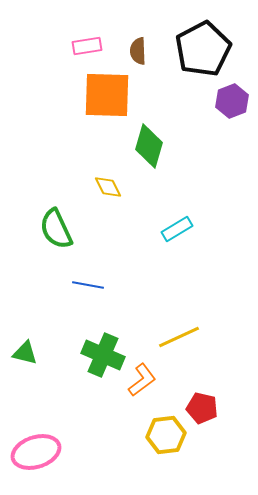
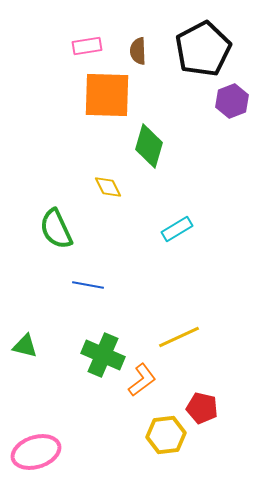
green triangle: moved 7 px up
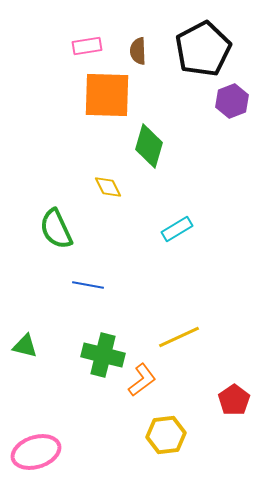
green cross: rotated 9 degrees counterclockwise
red pentagon: moved 32 px right, 8 px up; rotated 24 degrees clockwise
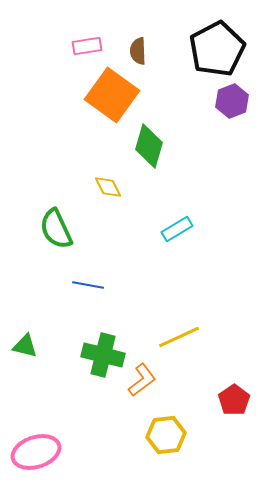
black pentagon: moved 14 px right
orange square: moved 5 px right; rotated 34 degrees clockwise
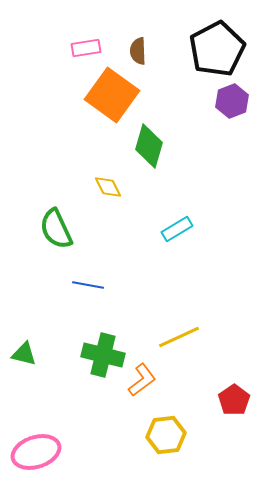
pink rectangle: moved 1 px left, 2 px down
green triangle: moved 1 px left, 8 px down
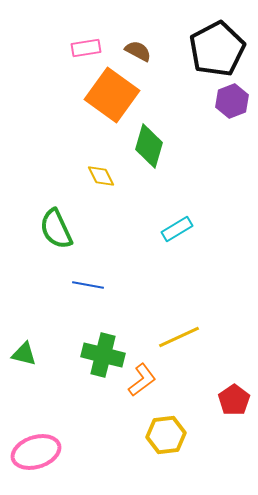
brown semicircle: rotated 120 degrees clockwise
yellow diamond: moved 7 px left, 11 px up
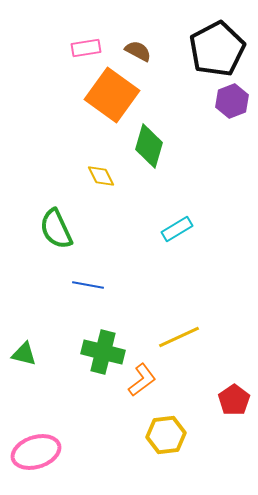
green cross: moved 3 px up
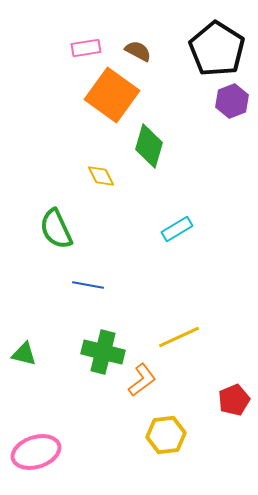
black pentagon: rotated 12 degrees counterclockwise
red pentagon: rotated 12 degrees clockwise
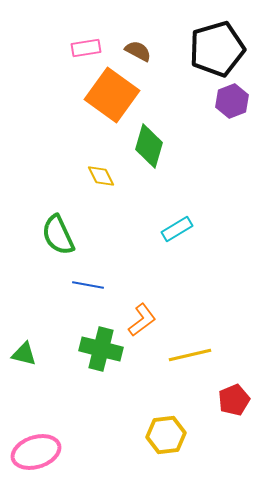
black pentagon: rotated 24 degrees clockwise
green semicircle: moved 2 px right, 6 px down
yellow line: moved 11 px right, 18 px down; rotated 12 degrees clockwise
green cross: moved 2 px left, 3 px up
orange L-shape: moved 60 px up
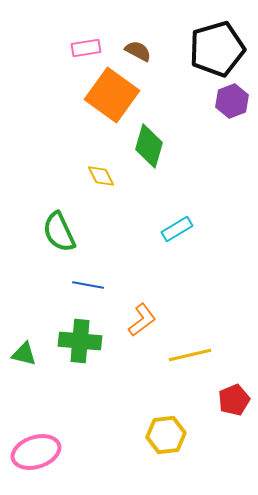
green semicircle: moved 1 px right, 3 px up
green cross: moved 21 px left, 8 px up; rotated 9 degrees counterclockwise
